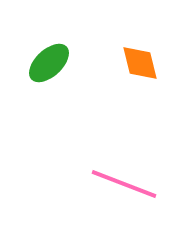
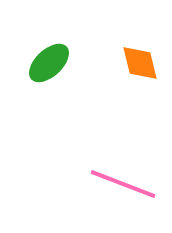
pink line: moved 1 px left
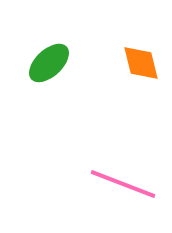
orange diamond: moved 1 px right
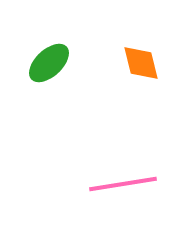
pink line: rotated 30 degrees counterclockwise
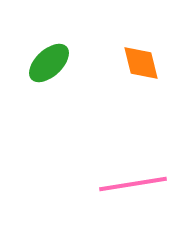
pink line: moved 10 px right
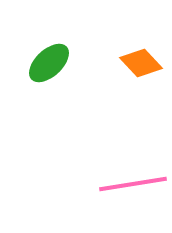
orange diamond: rotated 30 degrees counterclockwise
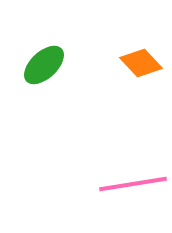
green ellipse: moved 5 px left, 2 px down
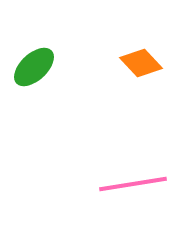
green ellipse: moved 10 px left, 2 px down
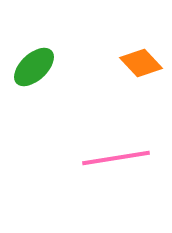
pink line: moved 17 px left, 26 px up
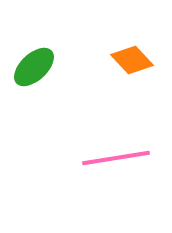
orange diamond: moved 9 px left, 3 px up
